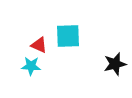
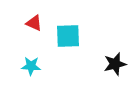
red triangle: moved 5 px left, 22 px up
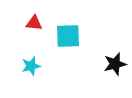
red triangle: rotated 18 degrees counterclockwise
cyan star: rotated 18 degrees counterclockwise
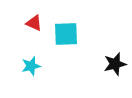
red triangle: rotated 18 degrees clockwise
cyan square: moved 2 px left, 2 px up
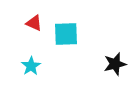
cyan star: rotated 18 degrees counterclockwise
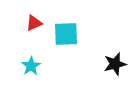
red triangle: rotated 48 degrees counterclockwise
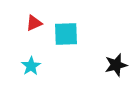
black star: moved 1 px right, 1 px down
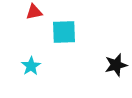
red triangle: moved 11 px up; rotated 12 degrees clockwise
cyan square: moved 2 px left, 2 px up
